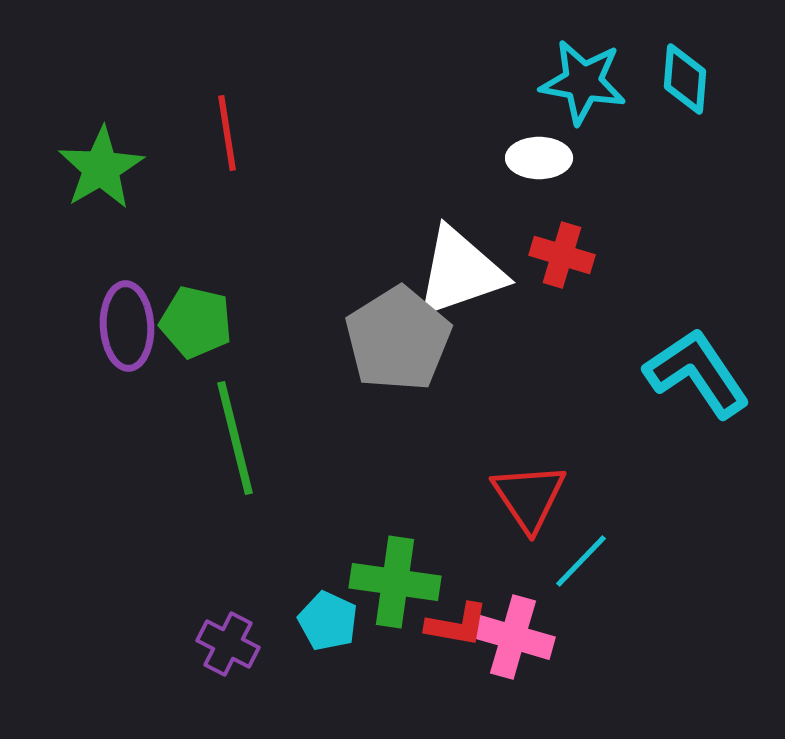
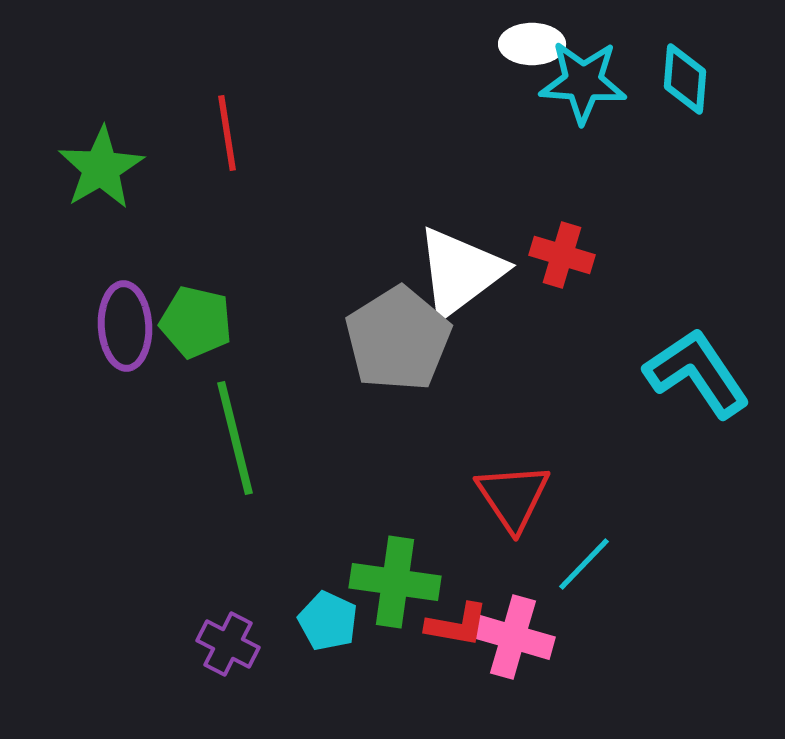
cyan star: rotated 6 degrees counterclockwise
white ellipse: moved 7 px left, 114 px up
white triangle: rotated 18 degrees counterclockwise
purple ellipse: moved 2 px left
red triangle: moved 16 px left
cyan line: moved 3 px right, 3 px down
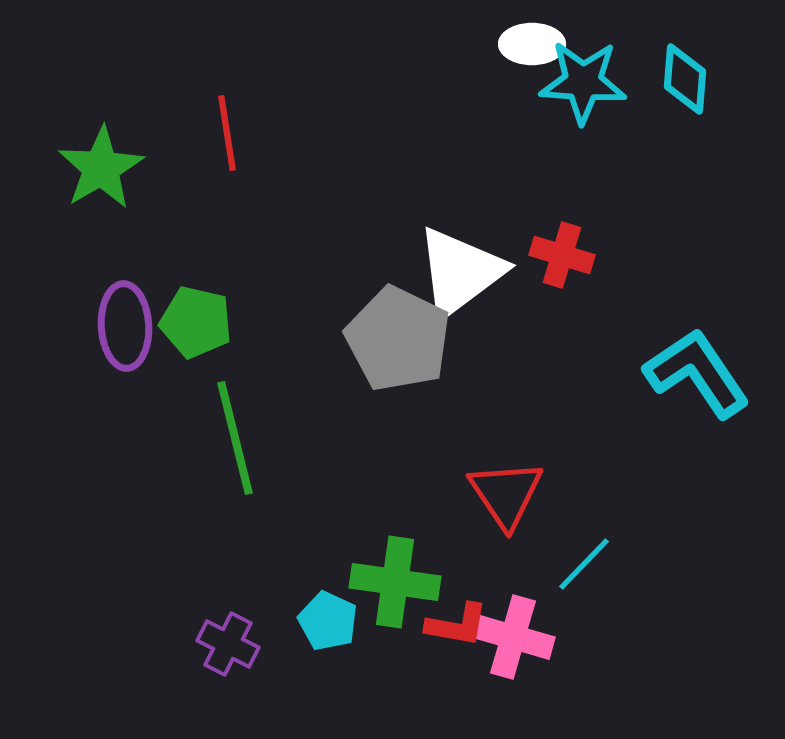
gray pentagon: rotated 14 degrees counterclockwise
red triangle: moved 7 px left, 3 px up
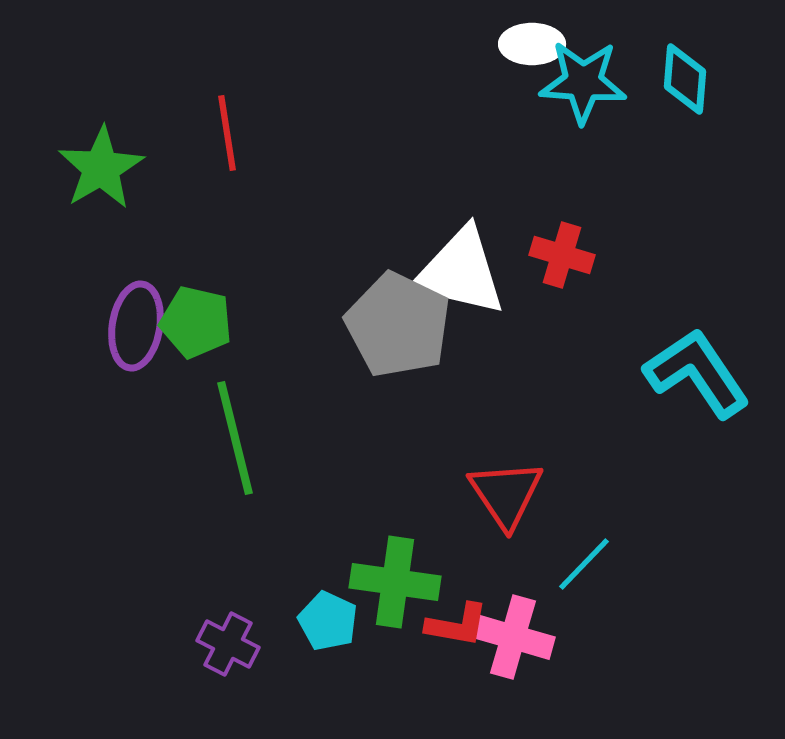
white triangle: rotated 50 degrees clockwise
purple ellipse: moved 11 px right; rotated 12 degrees clockwise
gray pentagon: moved 14 px up
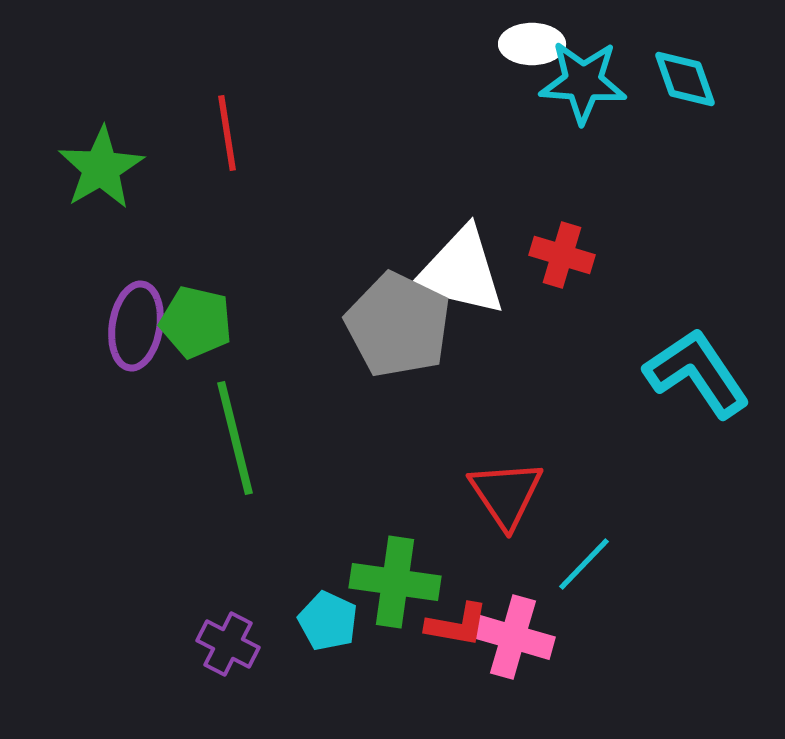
cyan diamond: rotated 24 degrees counterclockwise
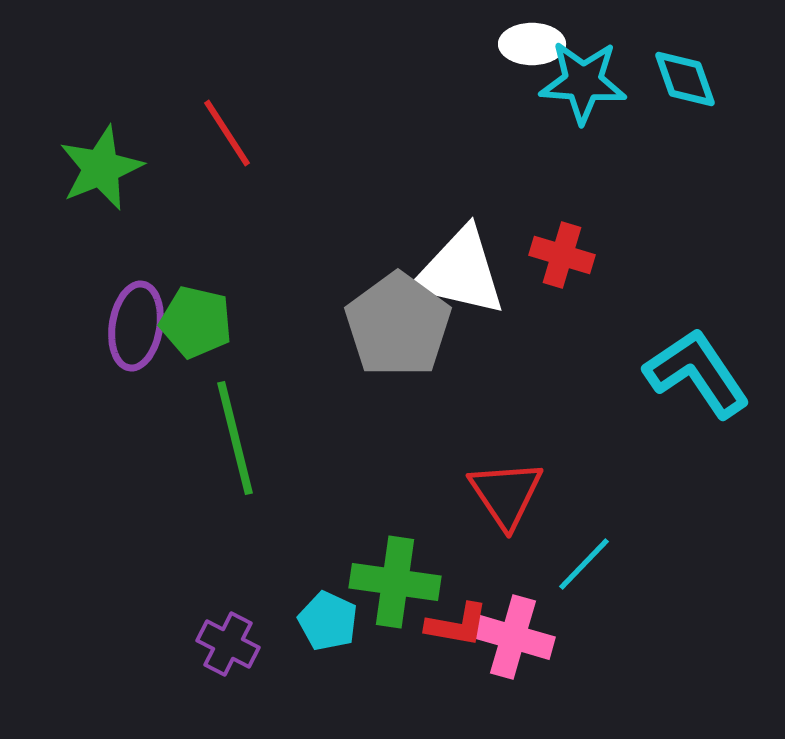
red line: rotated 24 degrees counterclockwise
green star: rotated 8 degrees clockwise
gray pentagon: rotated 10 degrees clockwise
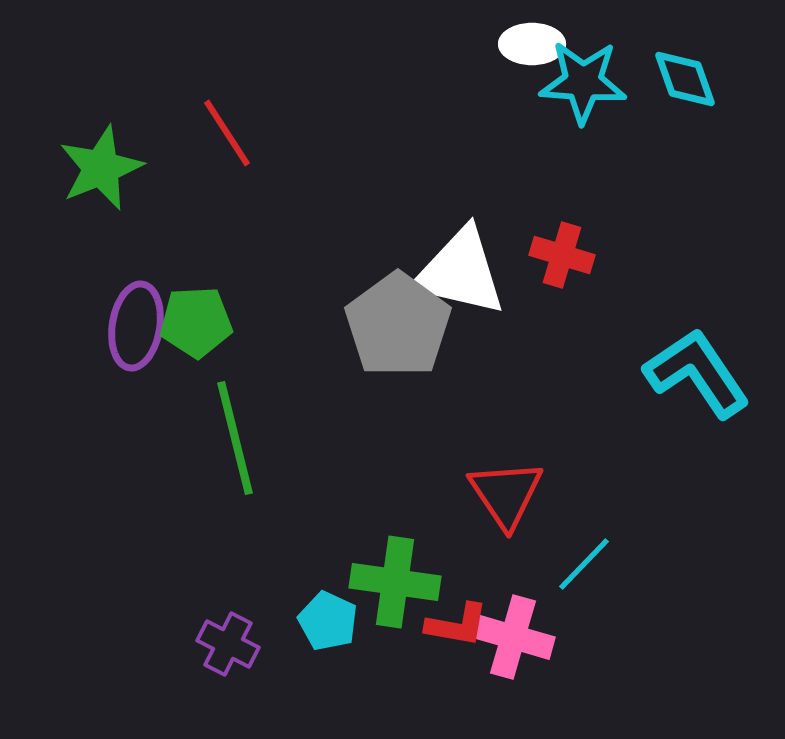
green pentagon: rotated 16 degrees counterclockwise
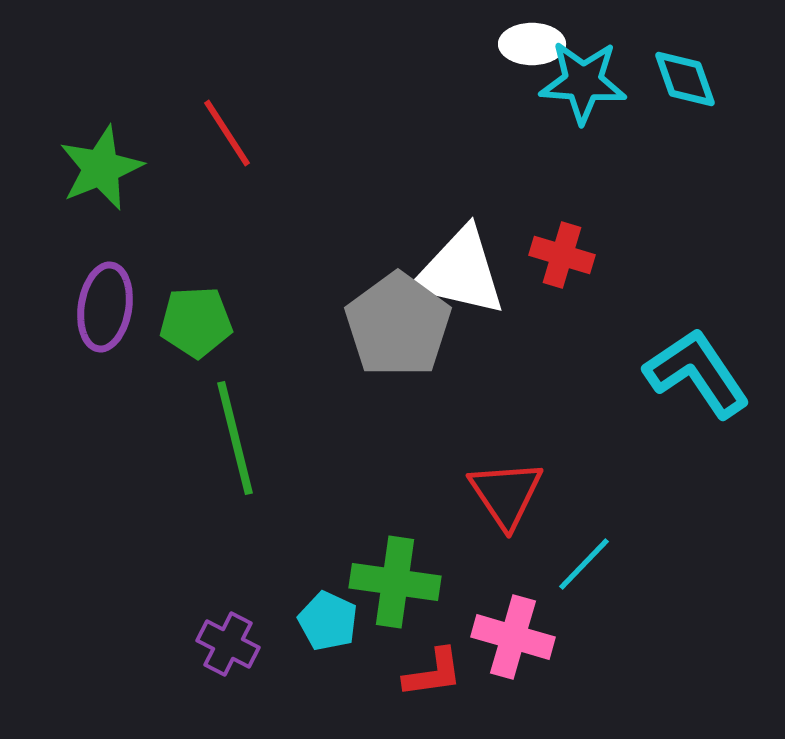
purple ellipse: moved 31 px left, 19 px up
red L-shape: moved 24 px left, 48 px down; rotated 18 degrees counterclockwise
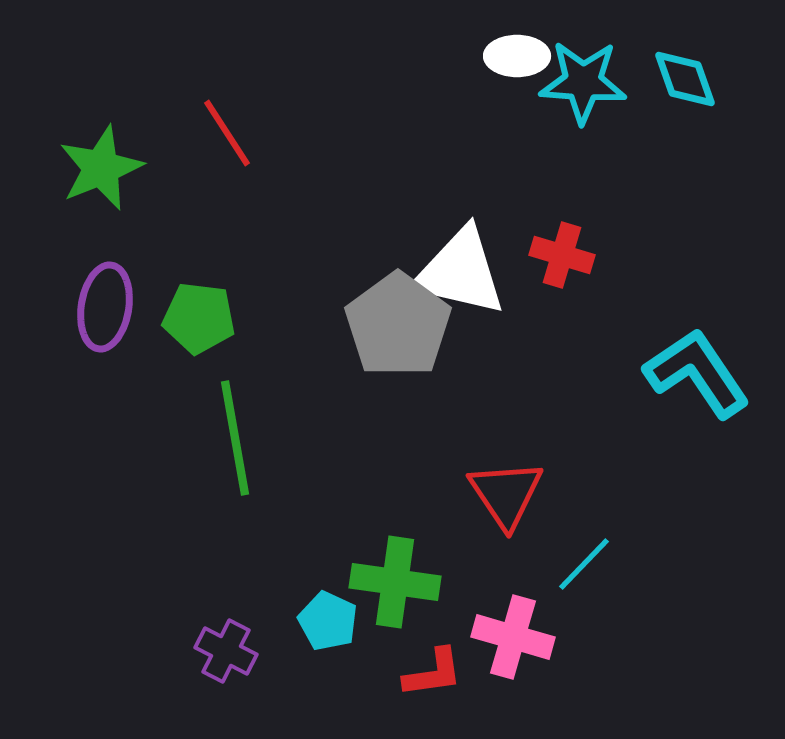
white ellipse: moved 15 px left, 12 px down
green pentagon: moved 3 px right, 4 px up; rotated 10 degrees clockwise
green line: rotated 4 degrees clockwise
purple cross: moved 2 px left, 7 px down
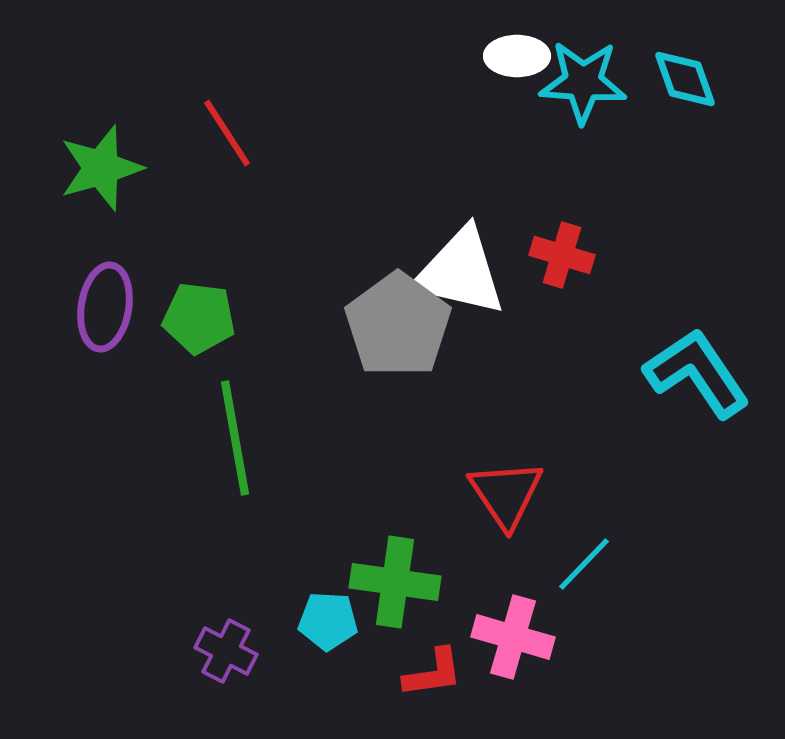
green star: rotated 6 degrees clockwise
cyan pentagon: rotated 22 degrees counterclockwise
